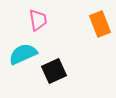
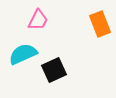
pink trapezoid: rotated 35 degrees clockwise
black square: moved 1 px up
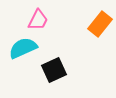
orange rectangle: rotated 60 degrees clockwise
cyan semicircle: moved 6 px up
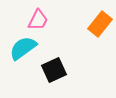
cyan semicircle: rotated 12 degrees counterclockwise
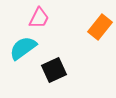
pink trapezoid: moved 1 px right, 2 px up
orange rectangle: moved 3 px down
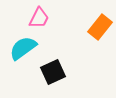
black square: moved 1 px left, 2 px down
